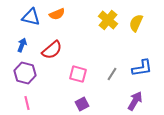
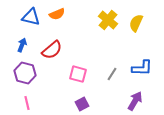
blue L-shape: rotated 10 degrees clockwise
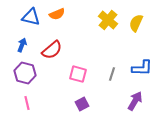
gray line: rotated 16 degrees counterclockwise
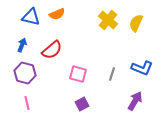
blue L-shape: rotated 20 degrees clockwise
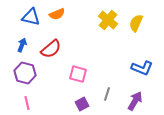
red semicircle: moved 1 px left, 1 px up
gray line: moved 5 px left, 20 px down
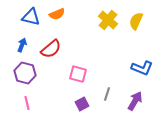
yellow semicircle: moved 2 px up
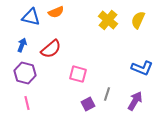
orange semicircle: moved 1 px left, 2 px up
yellow semicircle: moved 2 px right, 1 px up
purple square: moved 6 px right
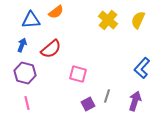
orange semicircle: rotated 14 degrees counterclockwise
blue triangle: moved 3 px down; rotated 18 degrees counterclockwise
blue L-shape: rotated 110 degrees clockwise
gray line: moved 2 px down
purple arrow: rotated 12 degrees counterclockwise
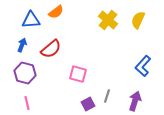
blue L-shape: moved 1 px right, 2 px up
